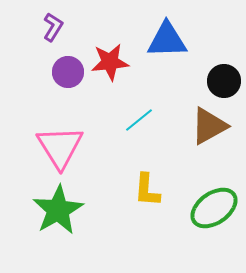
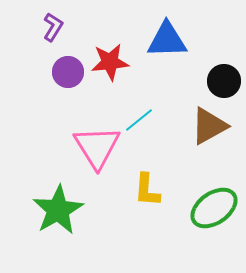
pink triangle: moved 37 px right
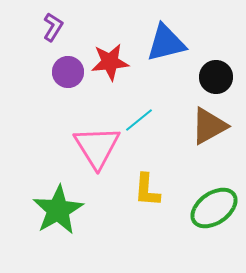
blue triangle: moved 1 px left, 3 px down; rotated 12 degrees counterclockwise
black circle: moved 8 px left, 4 px up
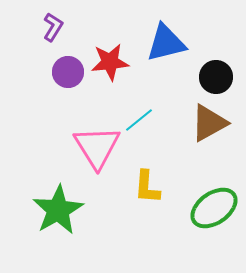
brown triangle: moved 3 px up
yellow L-shape: moved 3 px up
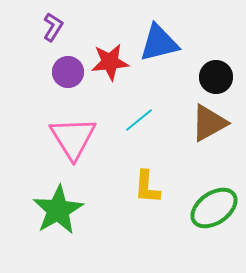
blue triangle: moved 7 px left
pink triangle: moved 24 px left, 9 px up
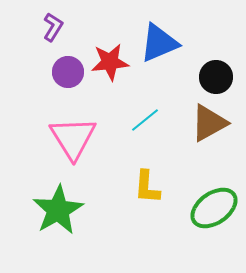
blue triangle: rotated 9 degrees counterclockwise
cyan line: moved 6 px right
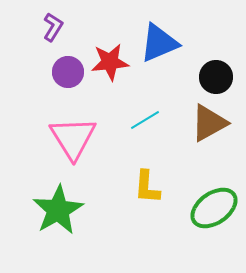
cyan line: rotated 8 degrees clockwise
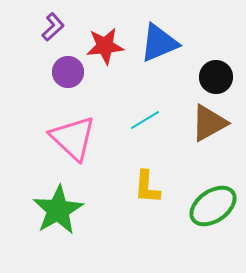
purple L-shape: rotated 16 degrees clockwise
red star: moved 5 px left, 16 px up
pink triangle: rotated 15 degrees counterclockwise
green ellipse: moved 1 px left, 2 px up
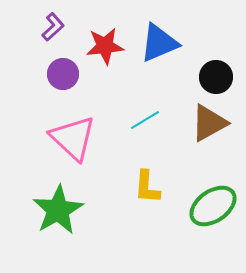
purple circle: moved 5 px left, 2 px down
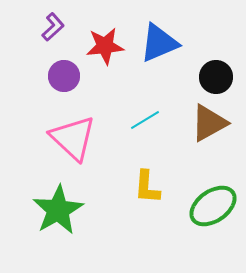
purple circle: moved 1 px right, 2 px down
